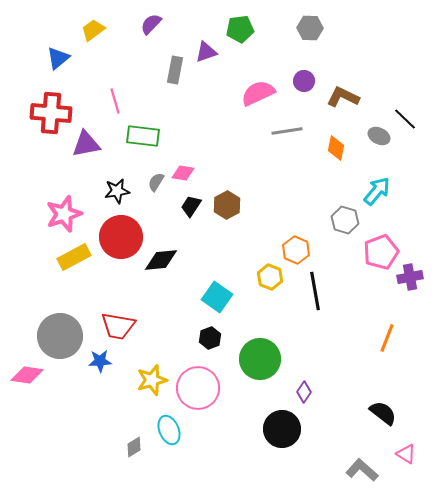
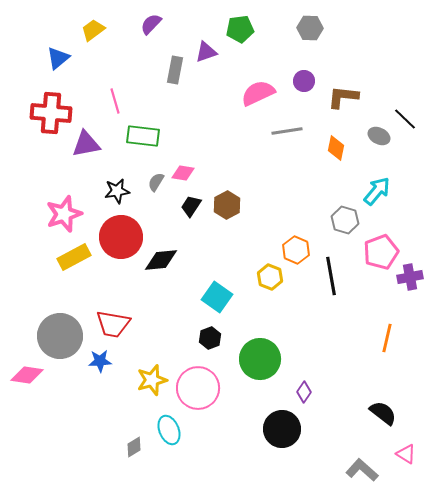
brown L-shape at (343, 97): rotated 20 degrees counterclockwise
black line at (315, 291): moved 16 px right, 15 px up
red trapezoid at (118, 326): moved 5 px left, 2 px up
orange line at (387, 338): rotated 8 degrees counterclockwise
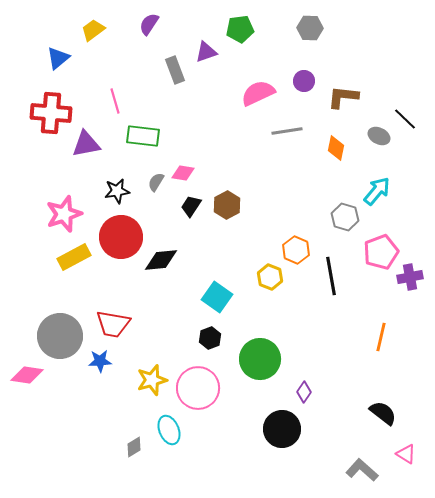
purple semicircle at (151, 24): moved 2 px left; rotated 10 degrees counterclockwise
gray rectangle at (175, 70): rotated 32 degrees counterclockwise
gray hexagon at (345, 220): moved 3 px up
orange line at (387, 338): moved 6 px left, 1 px up
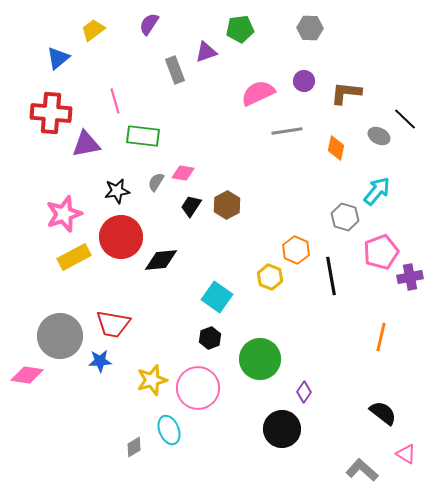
brown L-shape at (343, 97): moved 3 px right, 4 px up
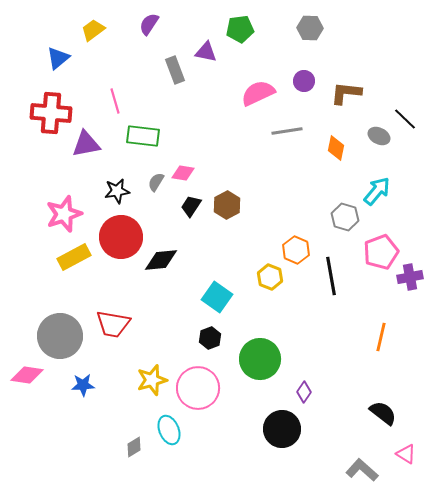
purple triangle at (206, 52): rotated 30 degrees clockwise
blue star at (100, 361): moved 17 px left, 24 px down
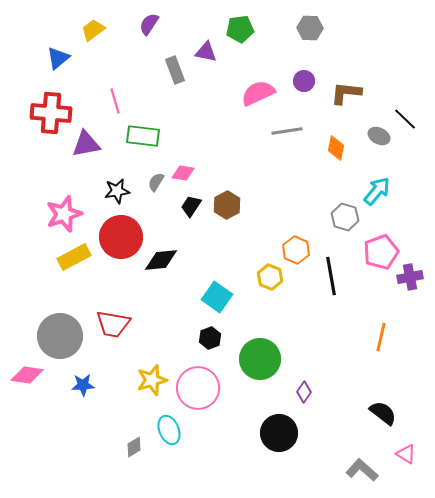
black circle at (282, 429): moved 3 px left, 4 px down
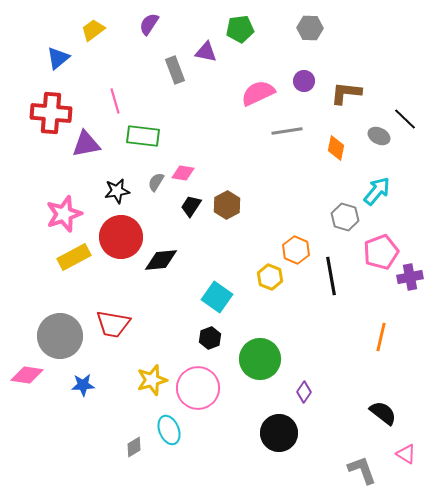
gray L-shape at (362, 470): rotated 28 degrees clockwise
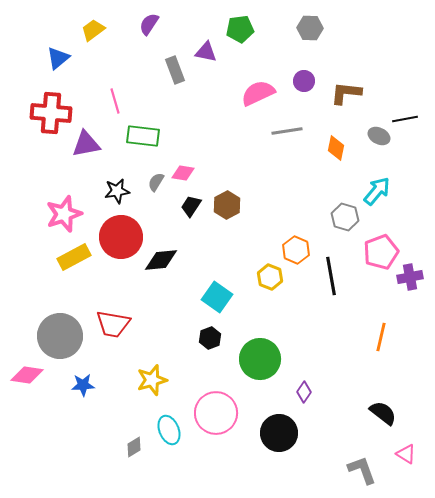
black line at (405, 119): rotated 55 degrees counterclockwise
pink circle at (198, 388): moved 18 px right, 25 px down
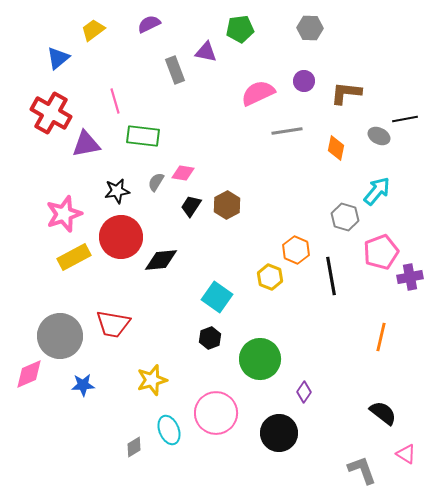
purple semicircle at (149, 24): rotated 30 degrees clockwise
red cross at (51, 113): rotated 24 degrees clockwise
pink diamond at (27, 375): moved 2 px right, 1 px up; rotated 32 degrees counterclockwise
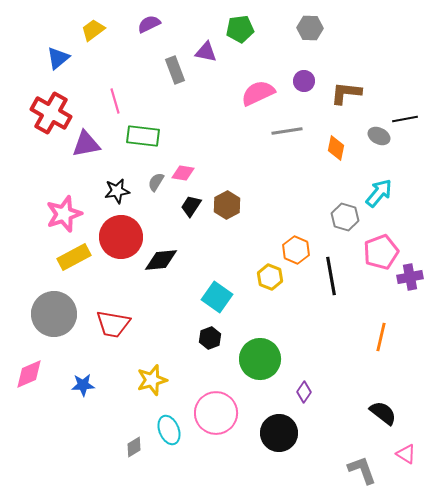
cyan arrow at (377, 191): moved 2 px right, 2 px down
gray circle at (60, 336): moved 6 px left, 22 px up
